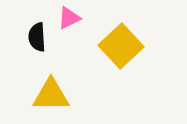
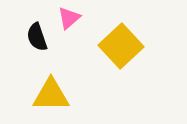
pink triangle: rotated 15 degrees counterclockwise
black semicircle: rotated 16 degrees counterclockwise
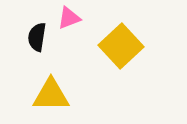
pink triangle: rotated 20 degrees clockwise
black semicircle: rotated 28 degrees clockwise
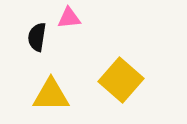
pink triangle: rotated 15 degrees clockwise
yellow square: moved 34 px down; rotated 6 degrees counterclockwise
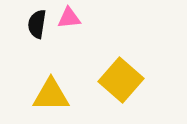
black semicircle: moved 13 px up
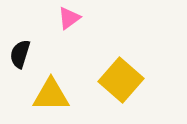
pink triangle: rotated 30 degrees counterclockwise
black semicircle: moved 17 px left, 30 px down; rotated 8 degrees clockwise
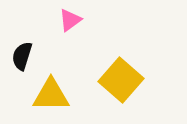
pink triangle: moved 1 px right, 2 px down
black semicircle: moved 2 px right, 2 px down
